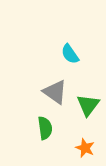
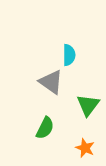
cyan semicircle: moved 1 px left, 1 px down; rotated 145 degrees counterclockwise
gray triangle: moved 4 px left, 10 px up
green semicircle: rotated 35 degrees clockwise
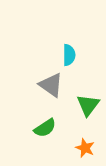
gray triangle: moved 3 px down
green semicircle: rotated 30 degrees clockwise
